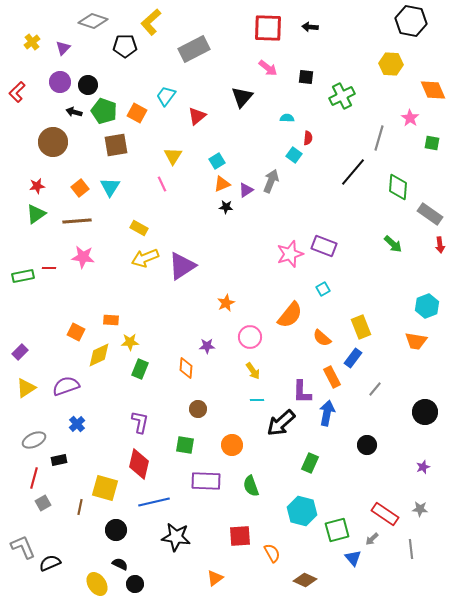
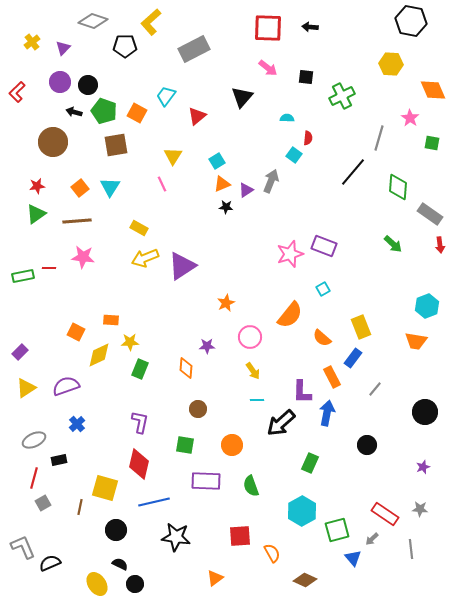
cyan hexagon at (302, 511): rotated 16 degrees clockwise
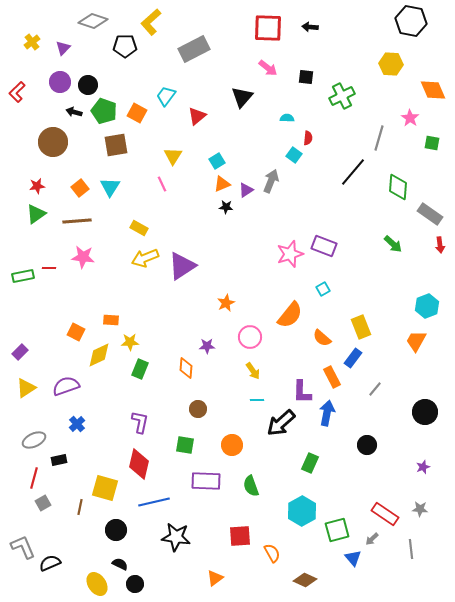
orange trapezoid at (416, 341): rotated 110 degrees clockwise
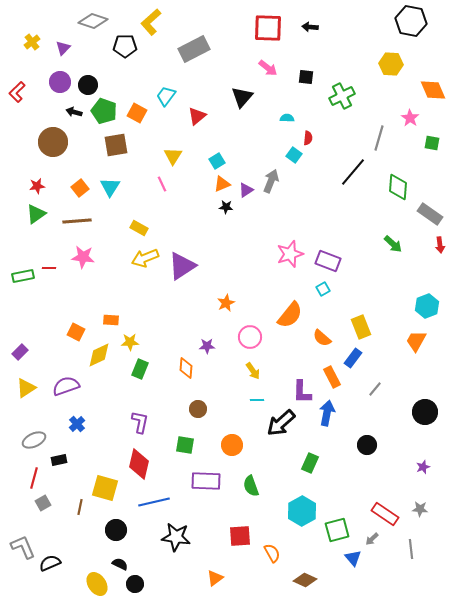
purple rectangle at (324, 246): moved 4 px right, 15 px down
